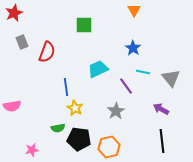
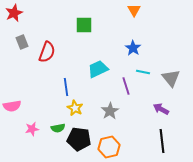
purple line: rotated 18 degrees clockwise
gray star: moved 6 px left
pink star: moved 21 px up
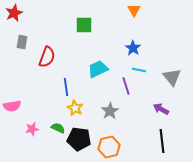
gray rectangle: rotated 32 degrees clockwise
red semicircle: moved 5 px down
cyan line: moved 4 px left, 2 px up
gray triangle: moved 1 px right, 1 px up
green semicircle: rotated 144 degrees counterclockwise
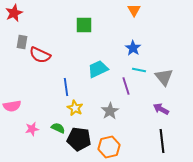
red semicircle: moved 7 px left, 2 px up; rotated 95 degrees clockwise
gray triangle: moved 8 px left
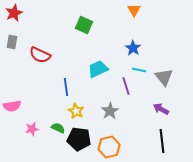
green square: rotated 24 degrees clockwise
gray rectangle: moved 10 px left
yellow star: moved 1 px right, 3 px down
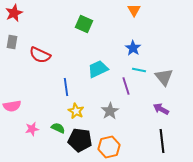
green square: moved 1 px up
black pentagon: moved 1 px right, 1 px down
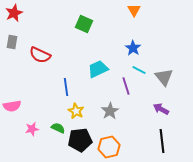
cyan line: rotated 16 degrees clockwise
black pentagon: rotated 15 degrees counterclockwise
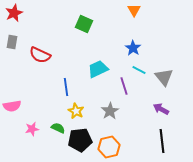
purple line: moved 2 px left
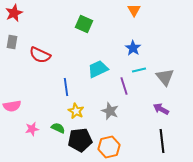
cyan line: rotated 40 degrees counterclockwise
gray triangle: moved 1 px right
gray star: rotated 18 degrees counterclockwise
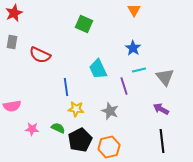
cyan trapezoid: rotated 90 degrees counterclockwise
yellow star: moved 2 px up; rotated 21 degrees counterclockwise
pink star: rotated 16 degrees clockwise
black pentagon: rotated 20 degrees counterclockwise
